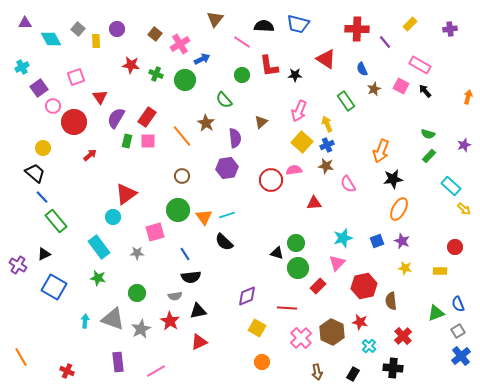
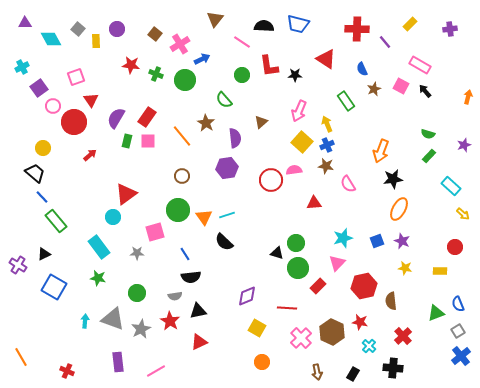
red triangle at (100, 97): moved 9 px left, 3 px down
yellow arrow at (464, 209): moved 1 px left, 5 px down
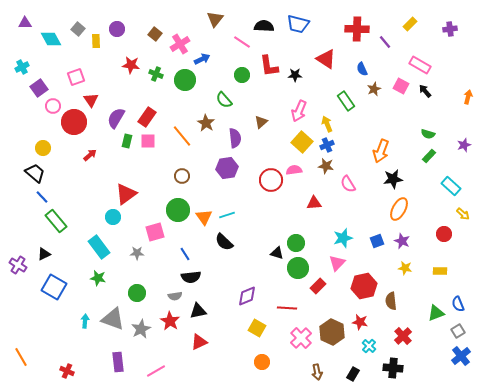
red circle at (455, 247): moved 11 px left, 13 px up
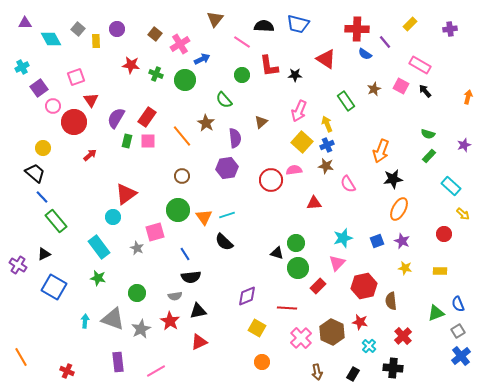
blue semicircle at (362, 69): moved 3 px right, 15 px up; rotated 32 degrees counterclockwise
gray star at (137, 253): moved 5 px up; rotated 24 degrees clockwise
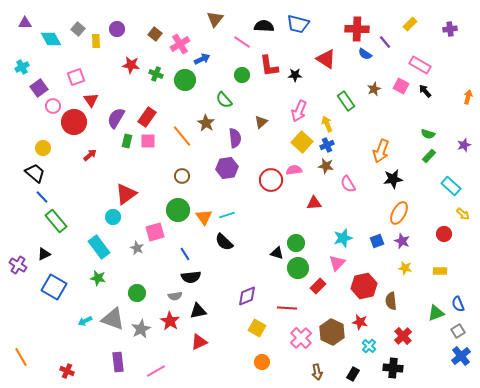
orange ellipse at (399, 209): moved 4 px down
cyan arrow at (85, 321): rotated 120 degrees counterclockwise
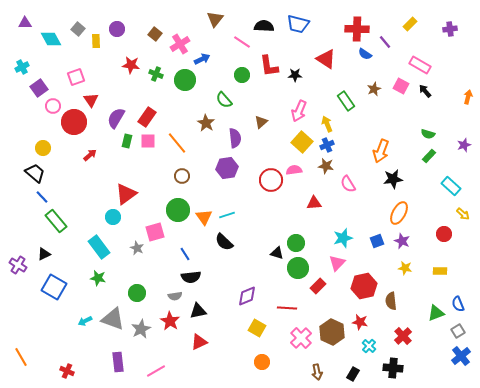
orange line at (182, 136): moved 5 px left, 7 px down
